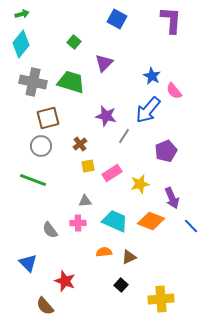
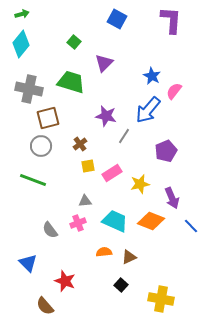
gray cross: moved 4 px left, 7 px down
pink semicircle: rotated 78 degrees clockwise
pink cross: rotated 21 degrees counterclockwise
yellow cross: rotated 15 degrees clockwise
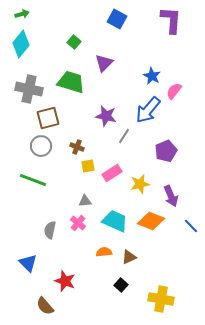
brown cross: moved 3 px left, 3 px down; rotated 32 degrees counterclockwise
purple arrow: moved 1 px left, 2 px up
pink cross: rotated 28 degrees counterclockwise
gray semicircle: rotated 48 degrees clockwise
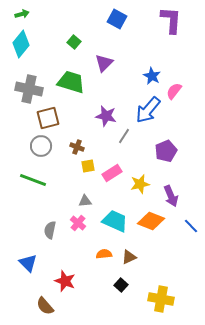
orange semicircle: moved 2 px down
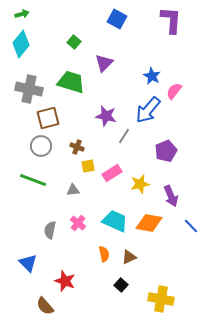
gray triangle: moved 12 px left, 11 px up
orange diamond: moved 2 px left, 2 px down; rotated 12 degrees counterclockwise
orange semicircle: rotated 84 degrees clockwise
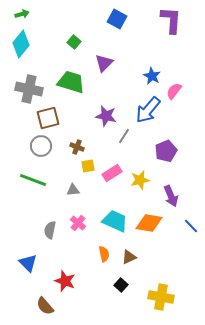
yellow star: moved 4 px up
yellow cross: moved 2 px up
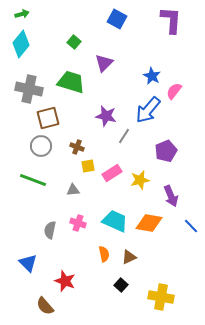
pink cross: rotated 21 degrees counterclockwise
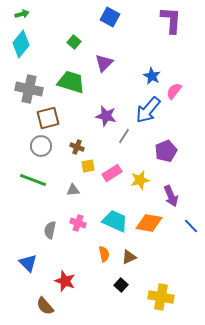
blue square: moved 7 px left, 2 px up
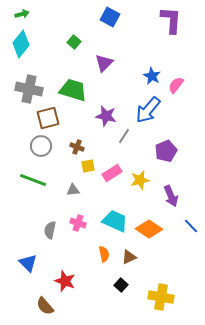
green trapezoid: moved 2 px right, 8 px down
pink semicircle: moved 2 px right, 6 px up
orange diamond: moved 6 px down; rotated 24 degrees clockwise
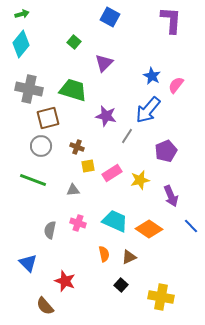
gray line: moved 3 px right
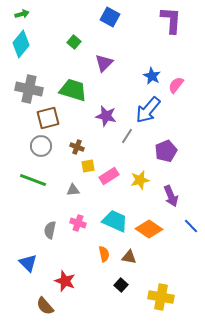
pink rectangle: moved 3 px left, 3 px down
brown triangle: rotated 35 degrees clockwise
